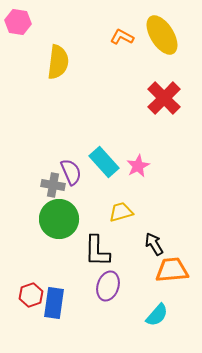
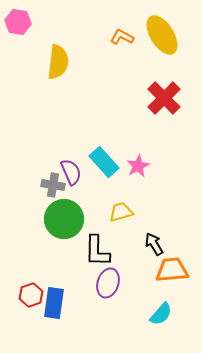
green circle: moved 5 px right
purple ellipse: moved 3 px up
cyan semicircle: moved 4 px right, 1 px up
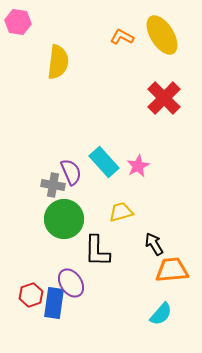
purple ellipse: moved 37 px left; rotated 52 degrees counterclockwise
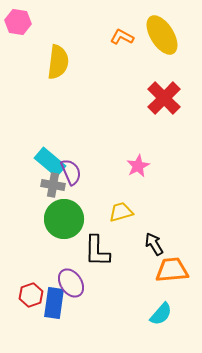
cyan rectangle: moved 54 px left; rotated 8 degrees counterclockwise
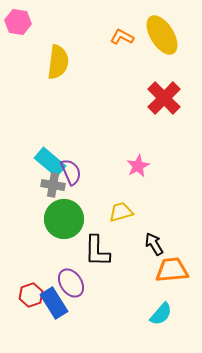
blue rectangle: rotated 40 degrees counterclockwise
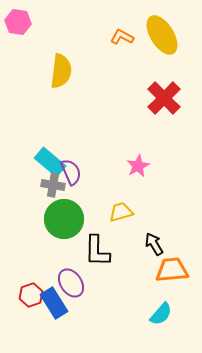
yellow semicircle: moved 3 px right, 9 px down
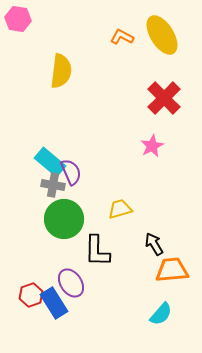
pink hexagon: moved 3 px up
pink star: moved 14 px right, 20 px up
yellow trapezoid: moved 1 px left, 3 px up
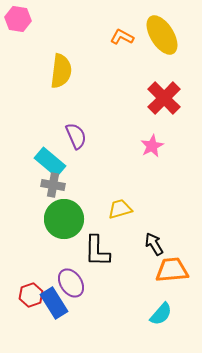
purple semicircle: moved 5 px right, 36 px up
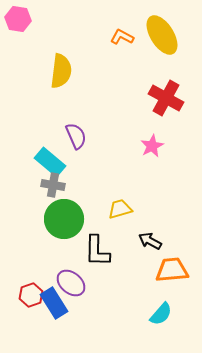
red cross: moved 2 px right; rotated 16 degrees counterclockwise
black arrow: moved 4 px left, 3 px up; rotated 30 degrees counterclockwise
purple ellipse: rotated 16 degrees counterclockwise
